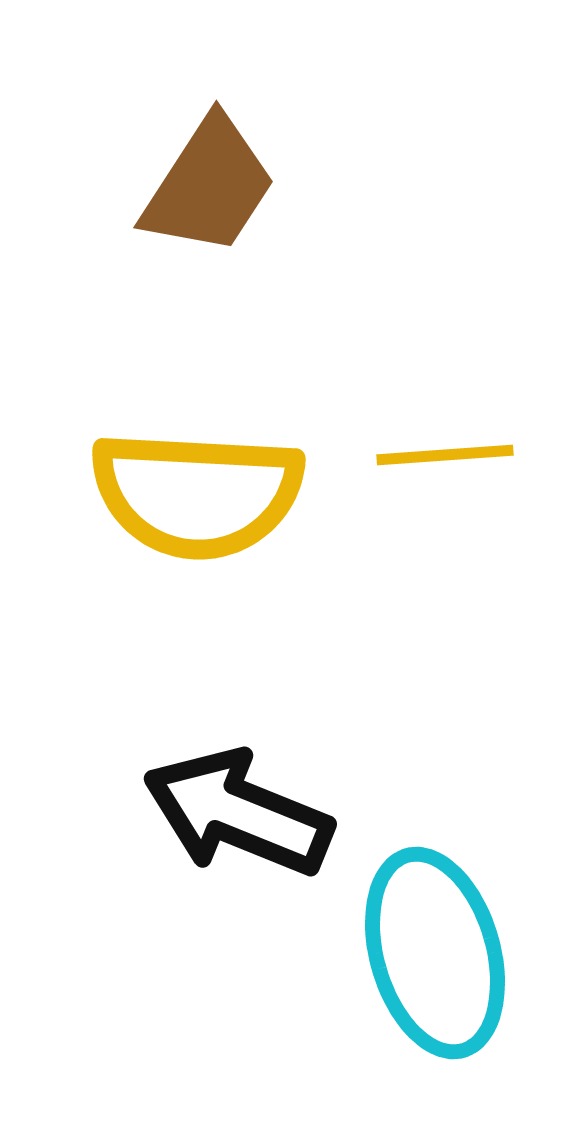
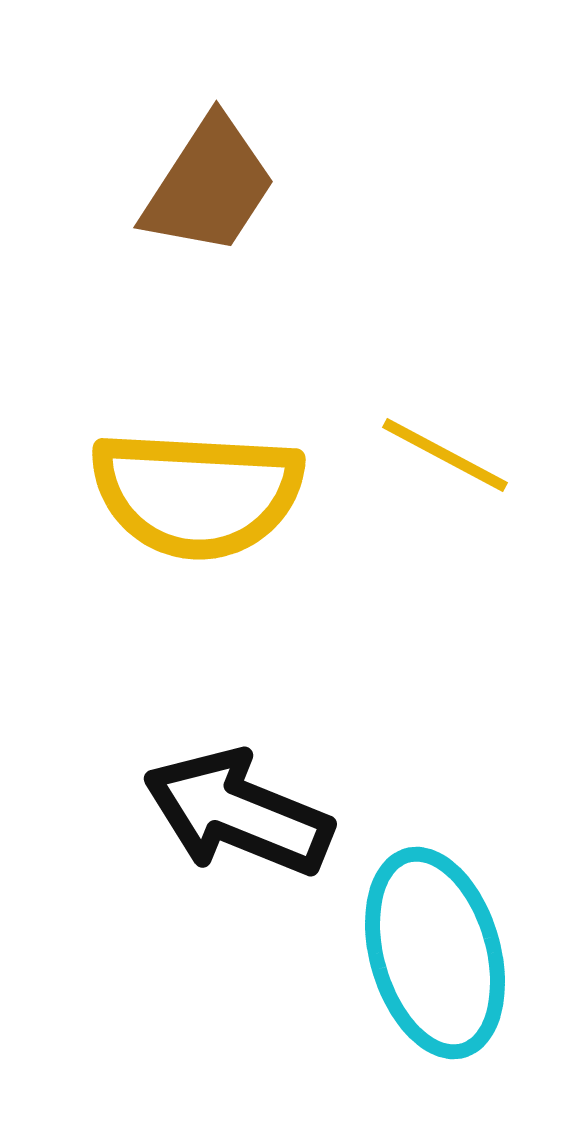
yellow line: rotated 32 degrees clockwise
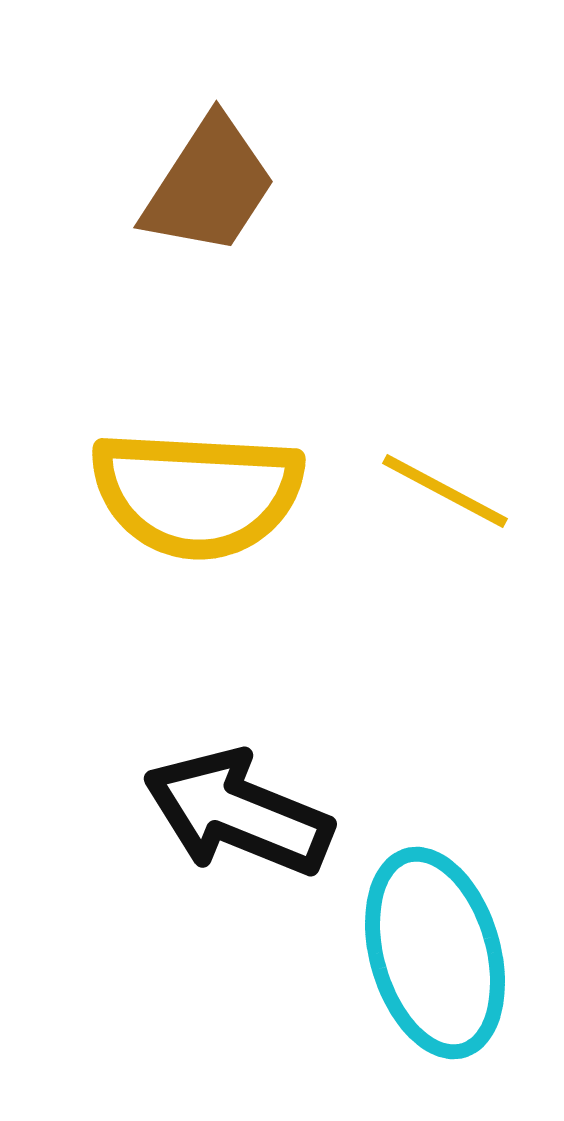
yellow line: moved 36 px down
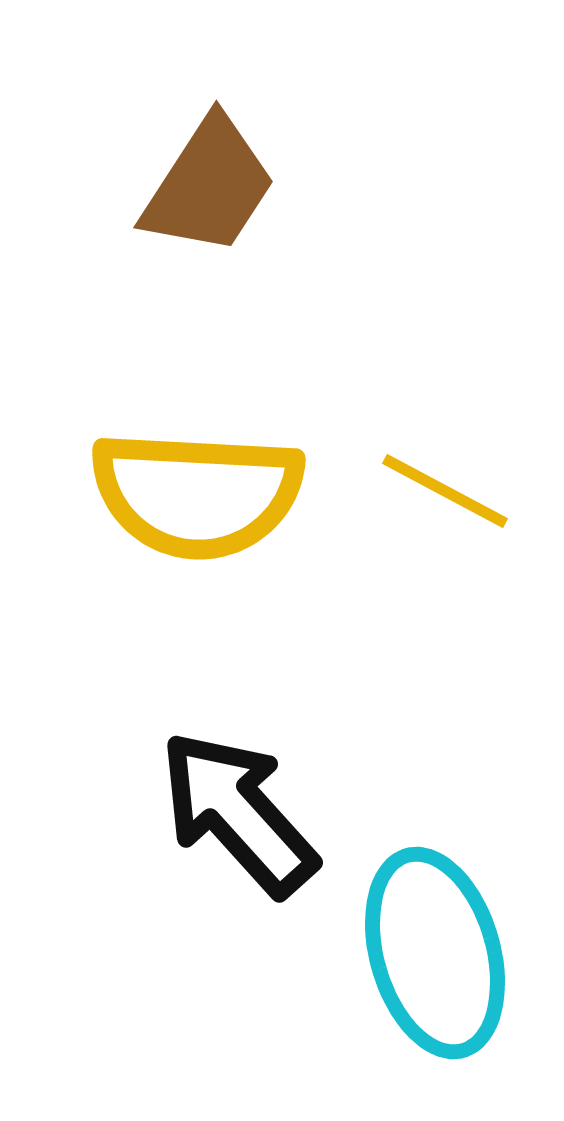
black arrow: rotated 26 degrees clockwise
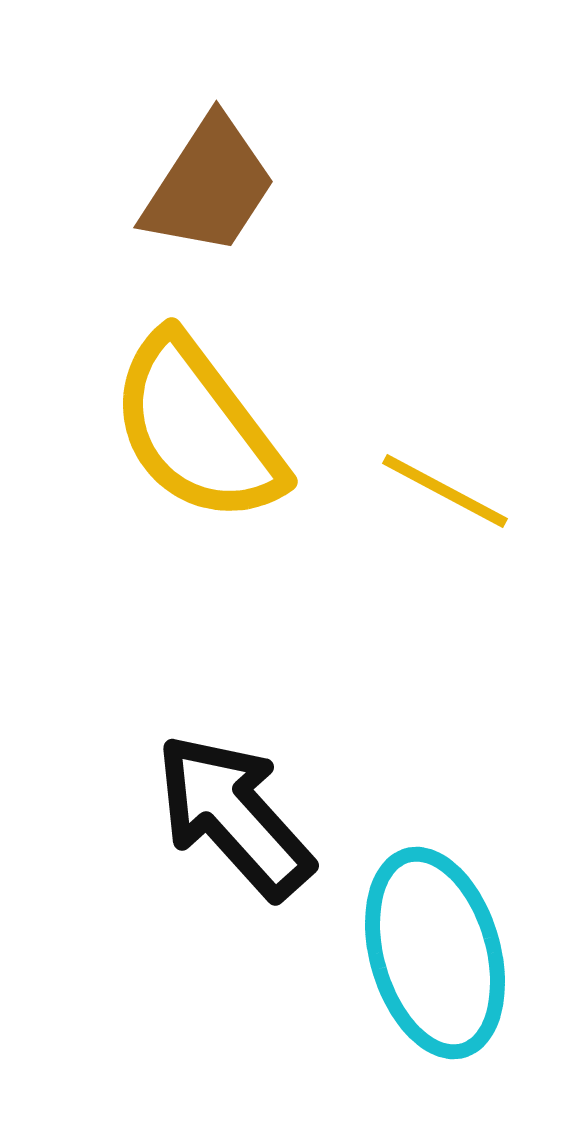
yellow semicircle: moved 65 px up; rotated 50 degrees clockwise
black arrow: moved 4 px left, 3 px down
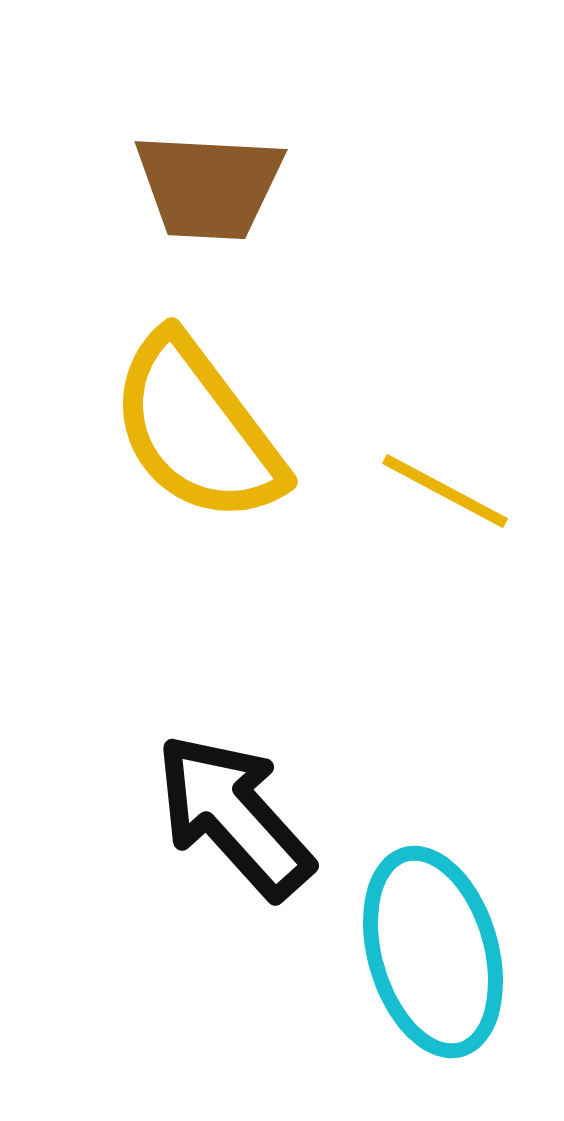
brown trapezoid: rotated 60 degrees clockwise
cyan ellipse: moved 2 px left, 1 px up
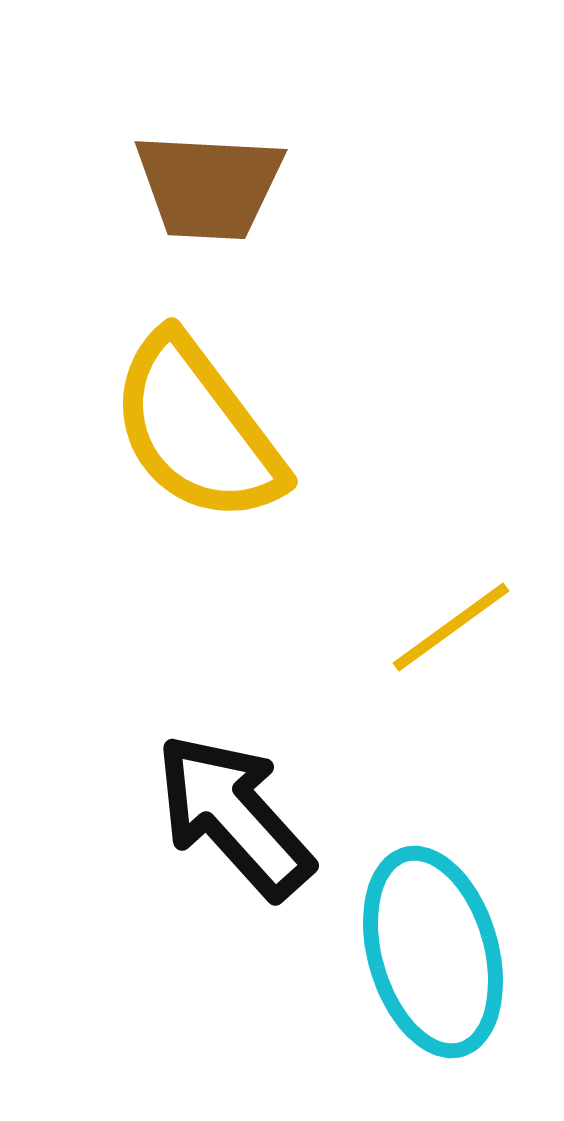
yellow line: moved 6 px right, 136 px down; rotated 64 degrees counterclockwise
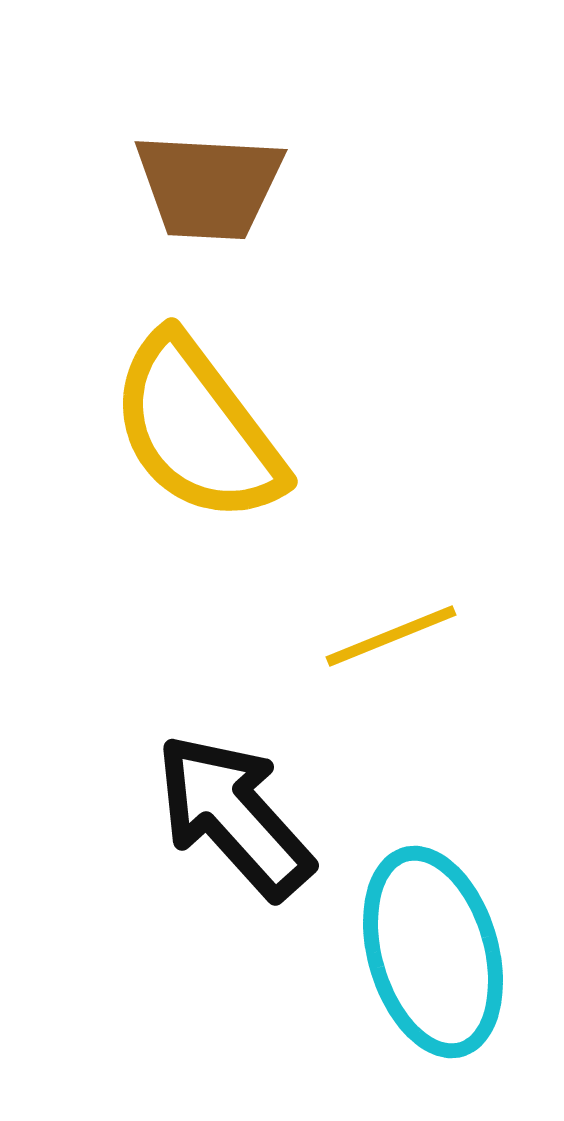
yellow line: moved 60 px left, 9 px down; rotated 14 degrees clockwise
